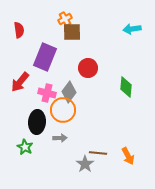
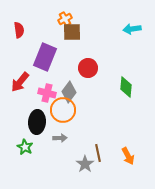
brown line: rotated 72 degrees clockwise
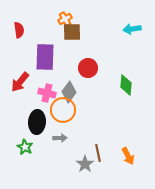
purple rectangle: rotated 20 degrees counterclockwise
green diamond: moved 2 px up
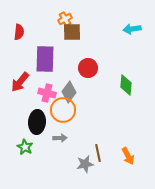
red semicircle: moved 2 px down; rotated 14 degrees clockwise
purple rectangle: moved 2 px down
gray star: rotated 24 degrees clockwise
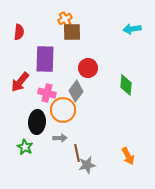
gray diamond: moved 7 px right, 1 px up
brown line: moved 21 px left
gray star: moved 2 px right, 1 px down
